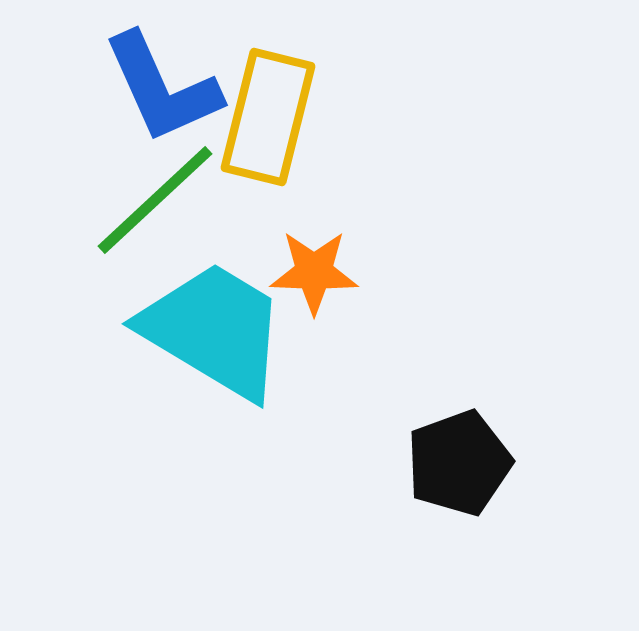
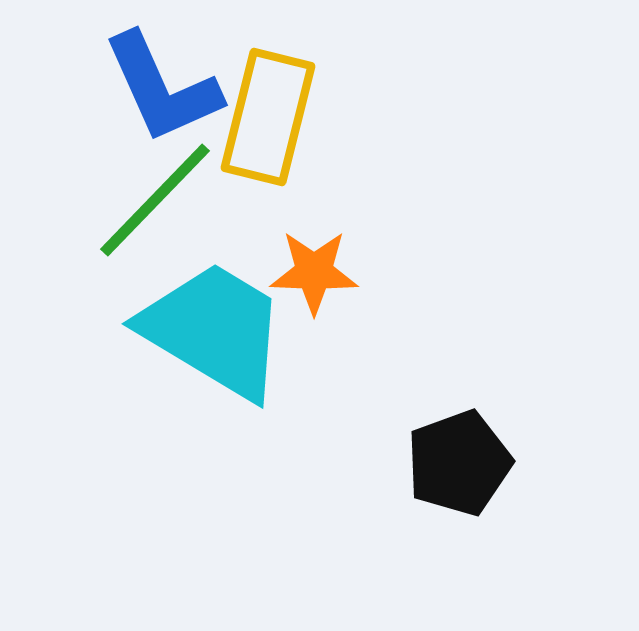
green line: rotated 3 degrees counterclockwise
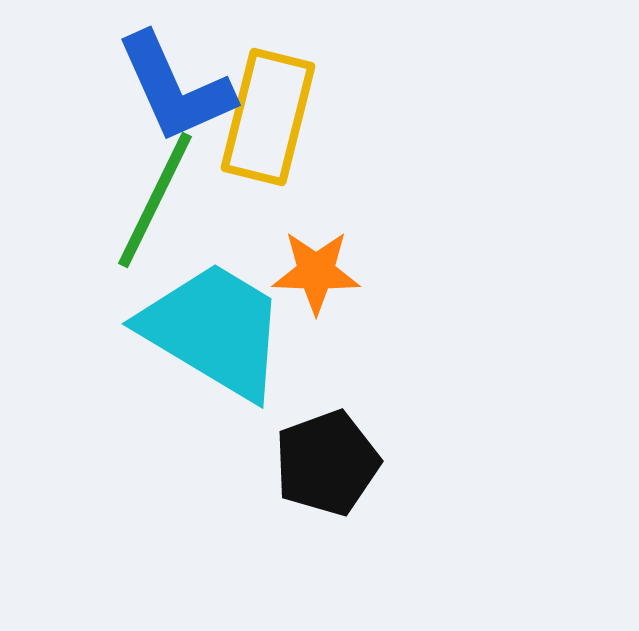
blue L-shape: moved 13 px right
green line: rotated 18 degrees counterclockwise
orange star: moved 2 px right
black pentagon: moved 132 px left
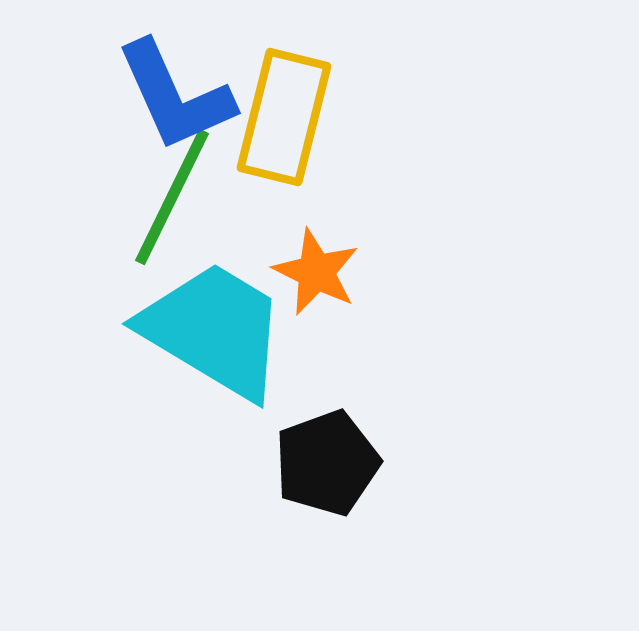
blue L-shape: moved 8 px down
yellow rectangle: moved 16 px right
green line: moved 17 px right, 3 px up
orange star: rotated 24 degrees clockwise
